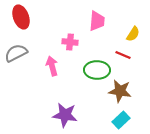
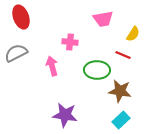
pink trapezoid: moved 6 px right, 2 px up; rotated 75 degrees clockwise
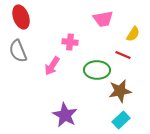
gray semicircle: moved 2 px right, 2 px up; rotated 85 degrees counterclockwise
pink arrow: rotated 132 degrees counterclockwise
brown star: rotated 20 degrees counterclockwise
purple star: rotated 20 degrees clockwise
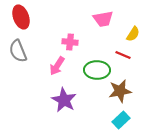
pink arrow: moved 5 px right
purple star: moved 1 px left, 15 px up
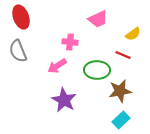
pink trapezoid: moved 5 px left; rotated 15 degrees counterclockwise
yellow semicircle: rotated 21 degrees clockwise
pink arrow: rotated 24 degrees clockwise
